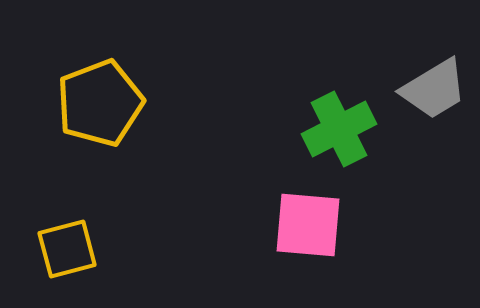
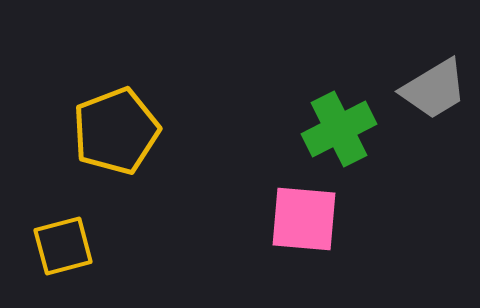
yellow pentagon: moved 16 px right, 28 px down
pink square: moved 4 px left, 6 px up
yellow square: moved 4 px left, 3 px up
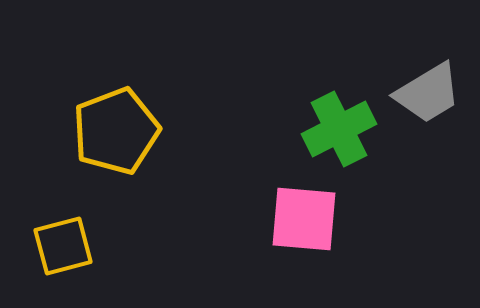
gray trapezoid: moved 6 px left, 4 px down
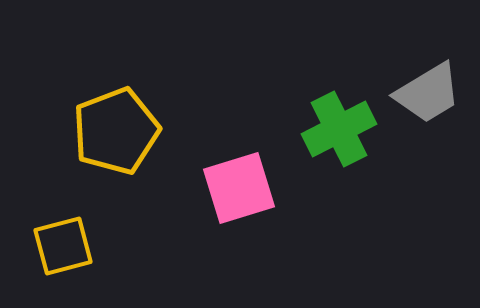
pink square: moved 65 px left, 31 px up; rotated 22 degrees counterclockwise
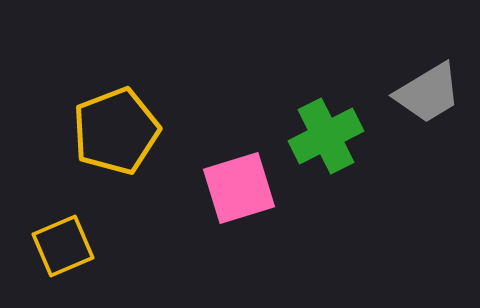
green cross: moved 13 px left, 7 px down
yellow square: rotated 8 degrees counterclockwise
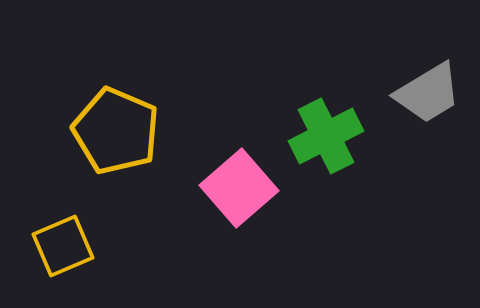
yellow pentagon: rotated 28 degrees counterclockwise
pink square: rotated 24 degrees counterclockwise
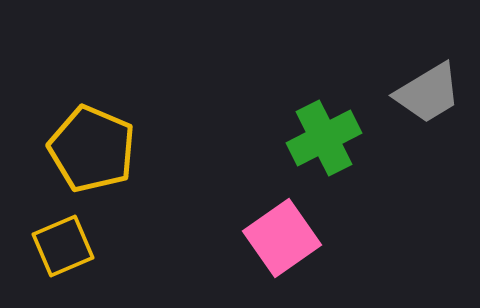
yellow pentagon: moved 24 px left, 18 px down
green cross: moved 2 px left, 2 px down
pink square: moved 43 px right, 50 px down; rotated 6 degrees clockwise
